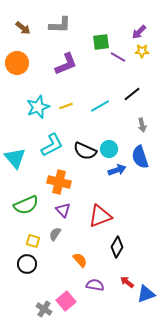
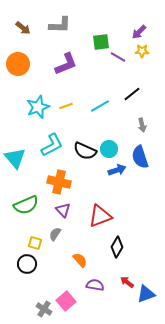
orange circle: moved 1 px right, 1 px down
yellow square: moved 2 px right, 2 px down
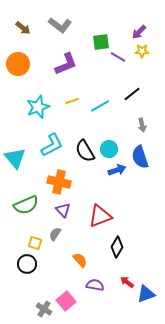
gray L-shape: rotated 35 degrees clockwise
yellow line: moved 6 px right, 5 px up
black semicircle: rotated 35 degrees clockwise
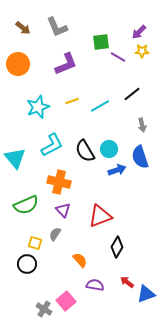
gray L-shape: moved 3 px left, 2 px down; rotated 30 degrees clockwise
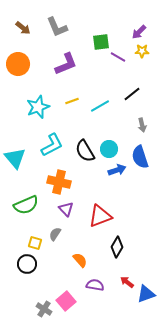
purple triangle: moved 3 px right, 1 px up
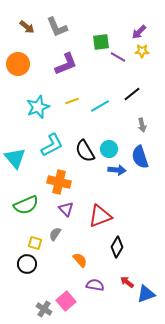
brown arrow: moved 4 px right, 1 px up
blue arrow: rotated 24 degrees clockwise
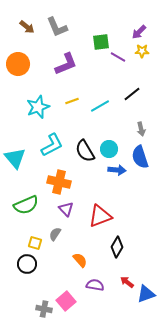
gray arrow: moved 1 px left, 4 px down
gray cross: rotated 21 degrees counterclockwise
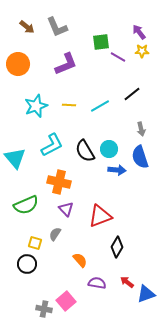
purple arrow: rotated 98 degrees clockwise
yellow line: moved 3 px left, 4 px down; rotated 24 degrees clockwise
cyan star: moved 2 px left, 1 px up
purple semicircle: moved 2 px right, 2 px up
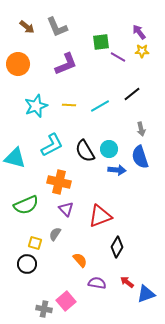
cyan triangle: rotated 35 degrees counterclockwise
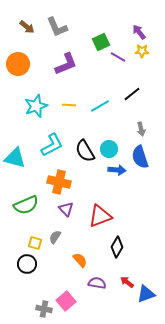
green square: rotated 18 degrees counterclockwise
gray semicircle: moved 3 px down
